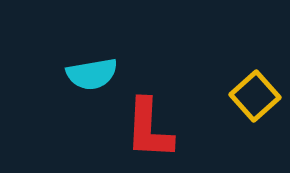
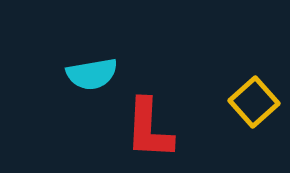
yellow square: moved 1 px left, 6 px down
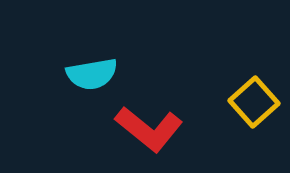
red L-shape: rotated 54 degrees counterclockwise
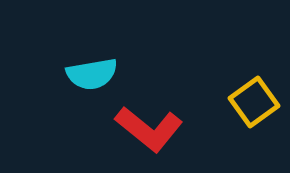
yellow square: rotated 6 degrees clockwise
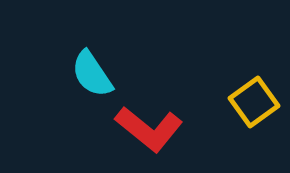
cyan semicircle: rotated 66 degrees clockwise
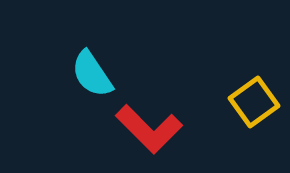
red L-shape: rotated 6 degrees clockwise
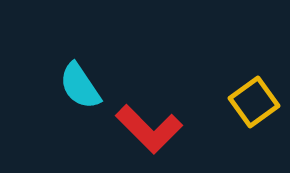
cyan semicircle: moved 12 px left, 12 px down
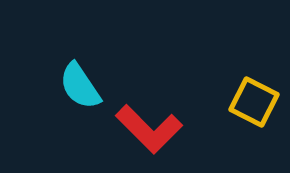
yellow square: rotated 27 degrees counterclockwise
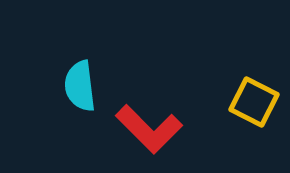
cyan semicircle: rotated 27 degrees clockwise
